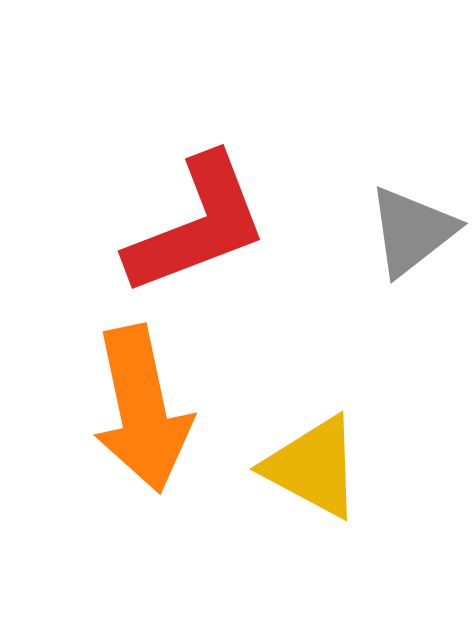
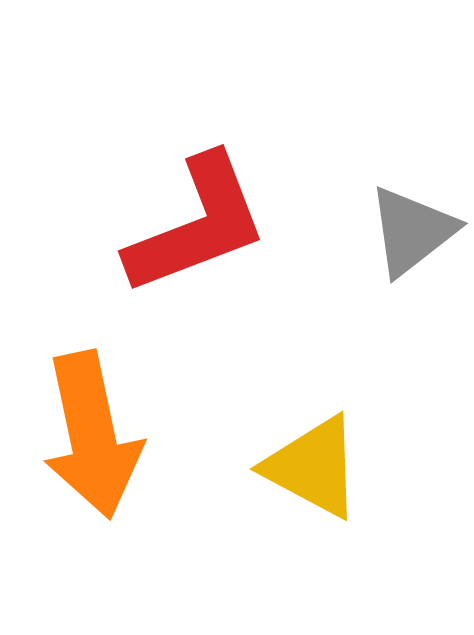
orange arrow: moved 50 px left, 26 px down
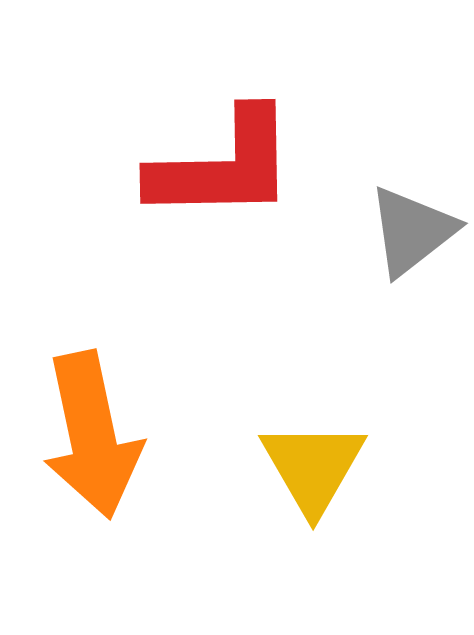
red L-shape: moved 26 px right, 59 px up; rotated 20 degrees clockwise
yellow triangle: rotated 32 degrees clockwise
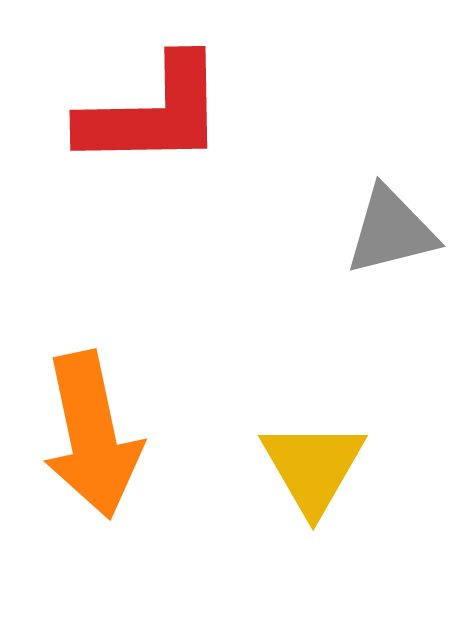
red L-shape: moved 70 px left, 53 px up
gray triangle: moved 21 px left; rotated 24 degrees clockwise
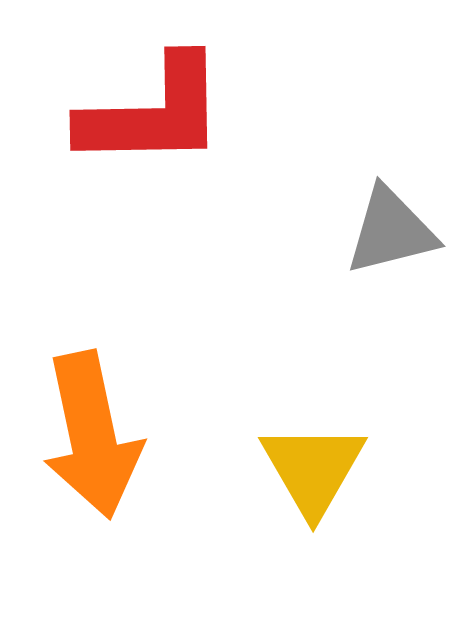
yellow triangle: moved 2 px down
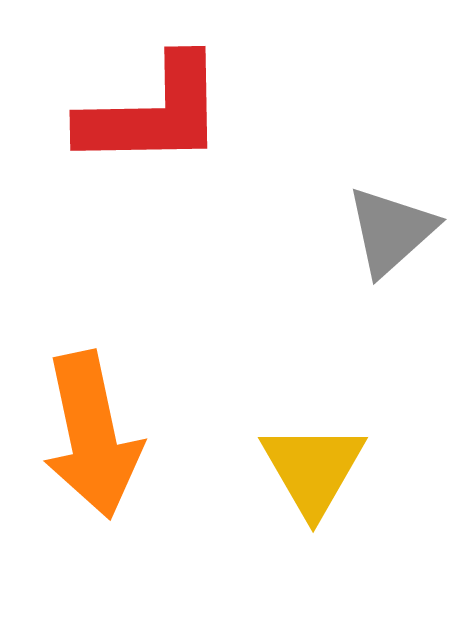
gray triangle: rotated 28 degrees counterclockwise
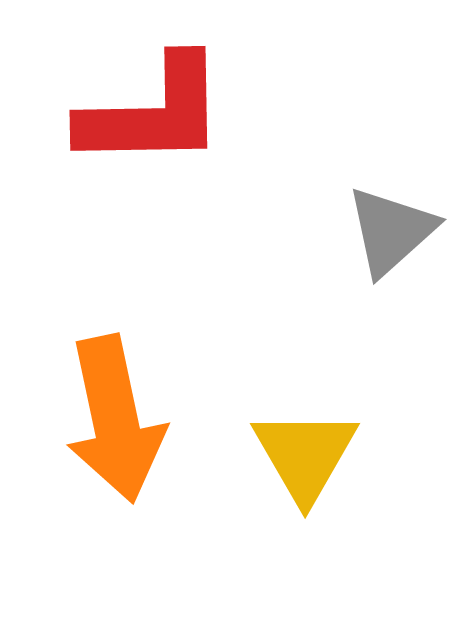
orange arrow: moved 23 px right, 16 px up
yellow triangle: moved 8 px left, 14 px up
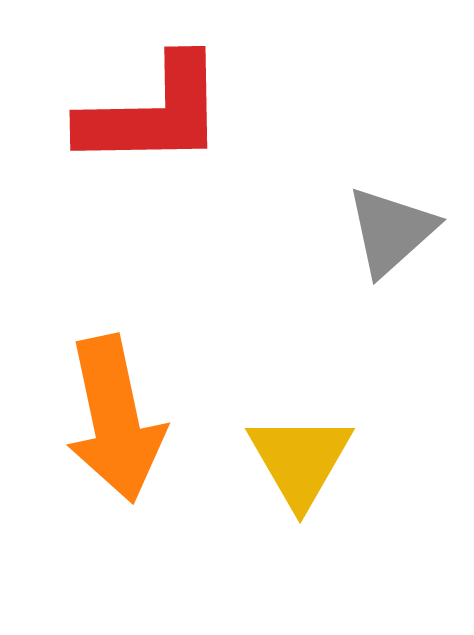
yellow triangle: moved 5 px left, 5 px down
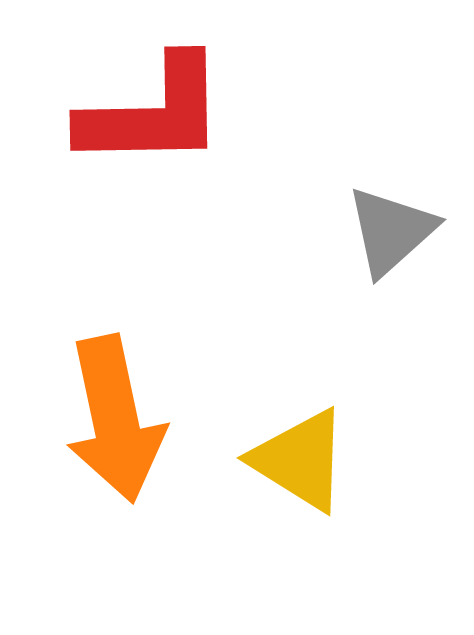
yellow triangle: rotated 28 degrees counterclockwise
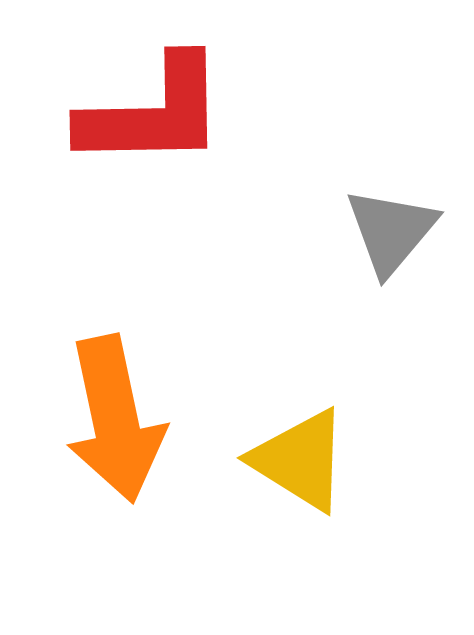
gray triangle: rotated 8 degrees counterclockwise
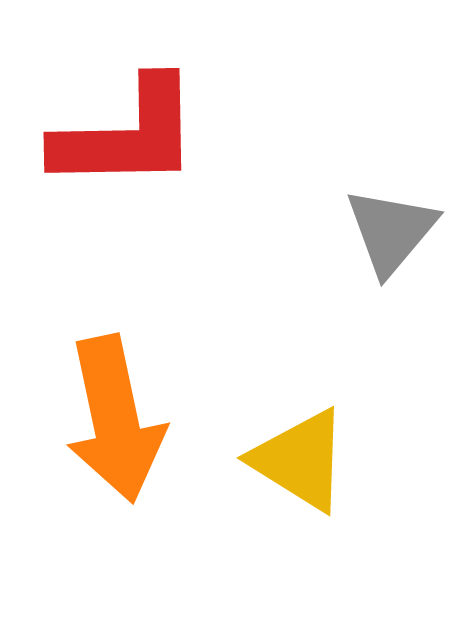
red L-shape: moved 26 px left, 22 px down
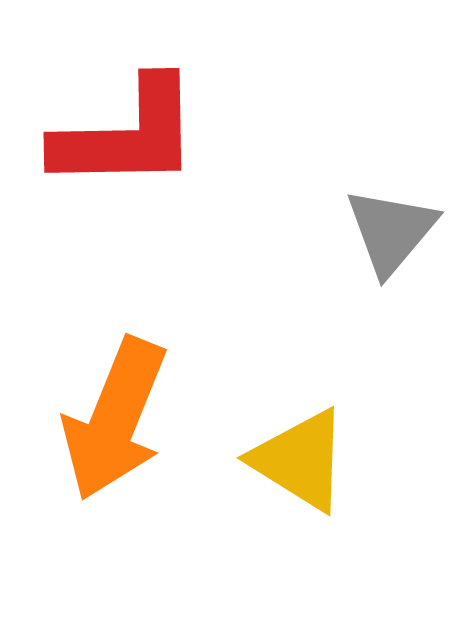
orange arrow: rotated 34 degrees clockwise
